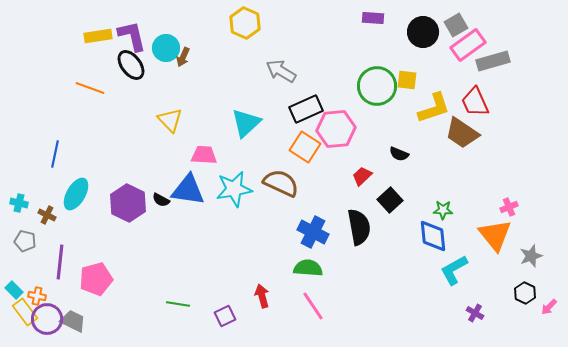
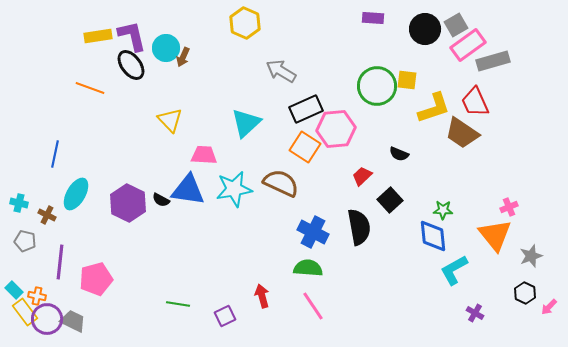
black circle at (423, 32): moved 2 px right, 3 px up
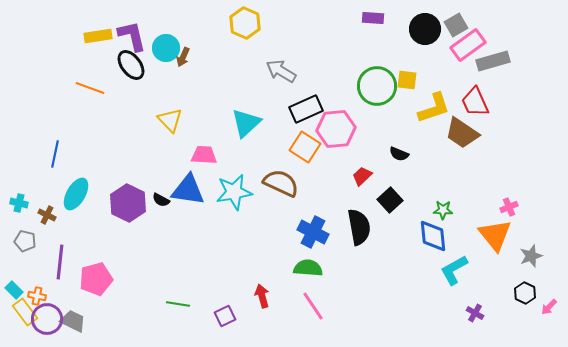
cyan star at (234, 189): moved 3 px down
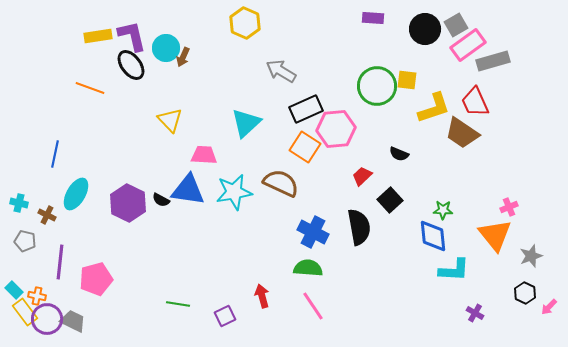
cyan L-shape at (454, 270): rotated 148 degrees counterclockwise
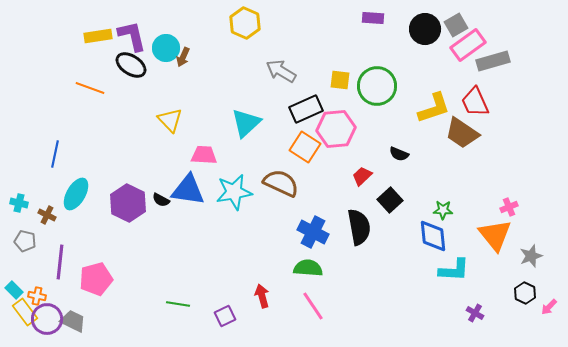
black ellipse at (131, 65): rotated 20 degrees counterclockwise
yellow square at (407, 80): moved 67 px left
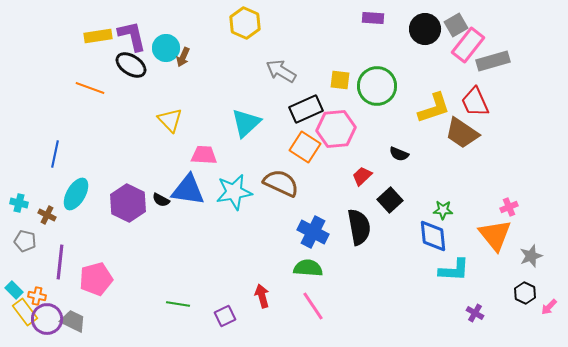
pink rectangle at (468, 45): rotated 16 degrees counterclockwise
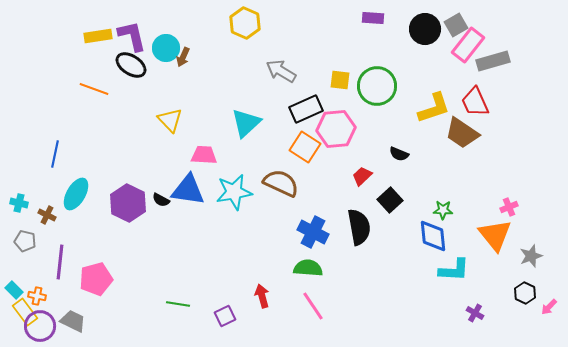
orange line at (90, 88): moved 4 px right, 1 px down
purple circle at (47, 319): moved 7 px left, 7 px down
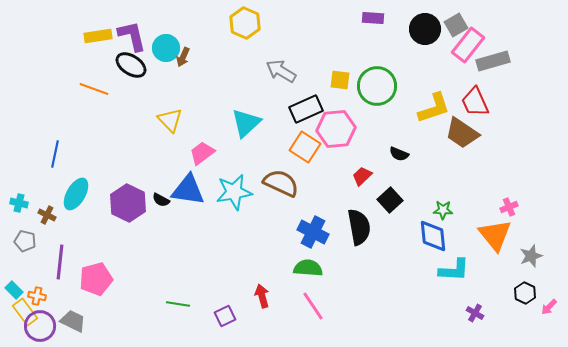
pink trapezoid at (204, 155): moved 2 px left, 2 px up; rotated 40 degrees counterclockwise
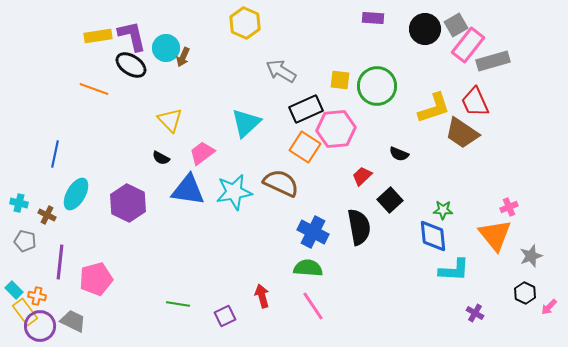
black semicircle at (161, 200): moved 42 px up
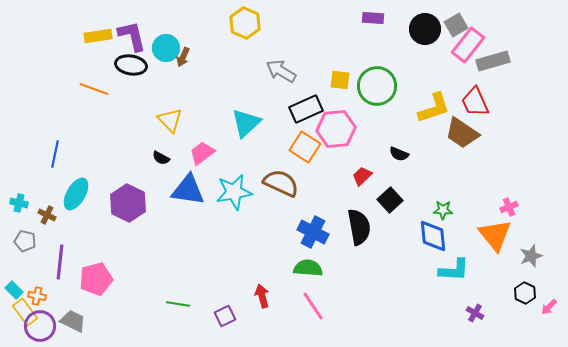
black ellipse at (131, 65): rotated 24 degrees counterclockwise
